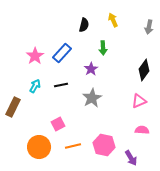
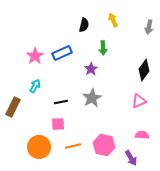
blue rectangle: rotated 24 degrees clockwise
black line: moved 17 px down
pink square: rotated 24 degrees clockwise
pink semicircle: moved 5 px down
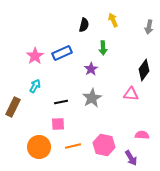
pink triangle: moved 8 px left, 7 px up; rotated 28 degrees clockwise
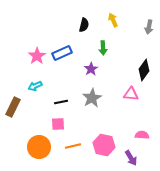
pink star: moved 2 px right
cyan arrow: rotated 144 degrees counterclockwise
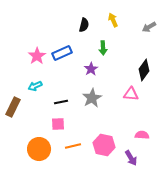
gray arrow: rotated 48 degrees clockwise
orange circle: moved 2 px down
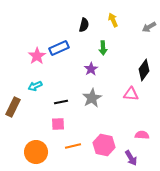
blue rectangle: moved 3 px left, 5 px up
orange circle: moved 3 px left, 3 px down
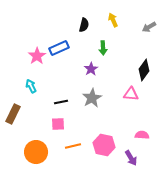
cyan arrow: moved 4 px left; rotated 88 degrees clockwise
brown rectangle: moved 7 px down
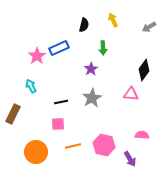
purple arrow: moved 1 px left, 1 px down
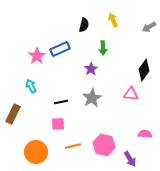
blue rectangle: moved 1 px right, 1 px down
pink semicircle: moved 3 px right, 1 px up
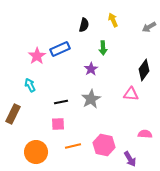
cyan arrow: moved 1 px left, 1 px up
gray star: moved 1 px left, 1 px down
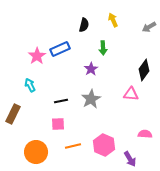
black line: moved 1 px up
pink hexagon: rotated 10 degrees clockwise
